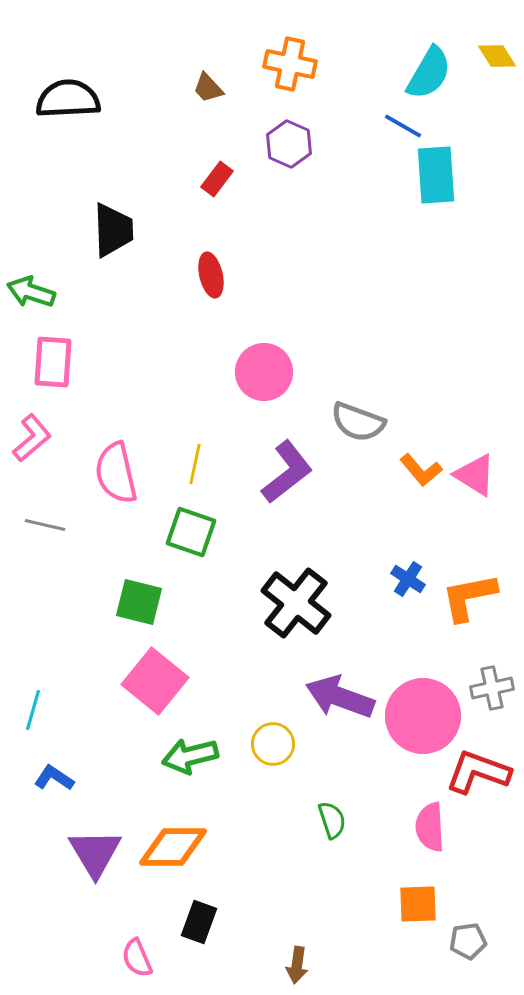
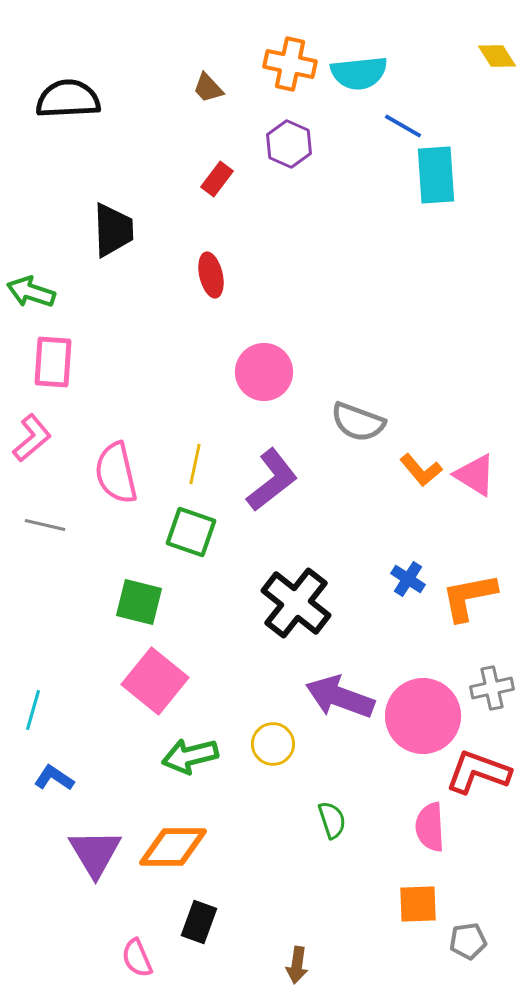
cyan semicircle at (429, 73): moved 70 px left; rotated 54 degrees clockwise
purple L-shape at (287, 472): moved 15 px left, 8 px down
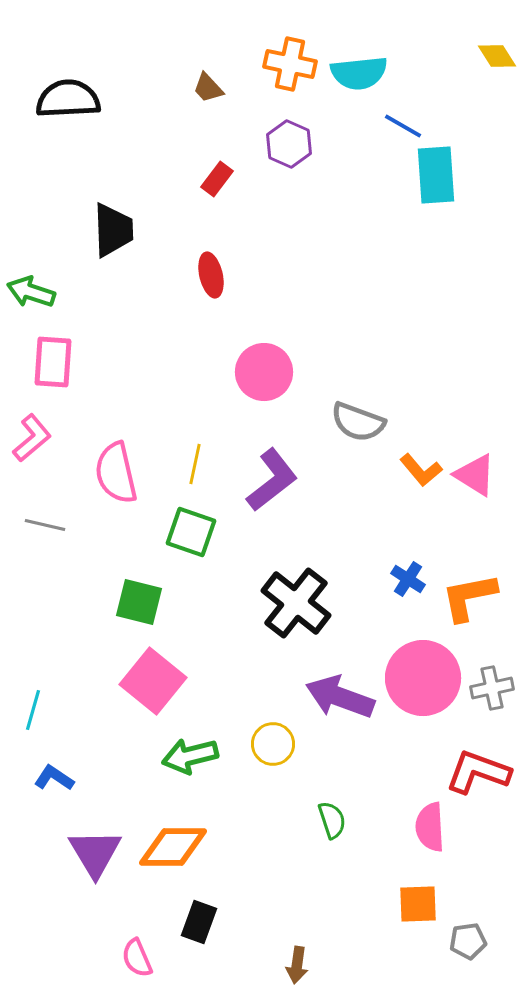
pink square at (155, 681): moved 2 px left
pink circle at (423, 716): moved 38 px up
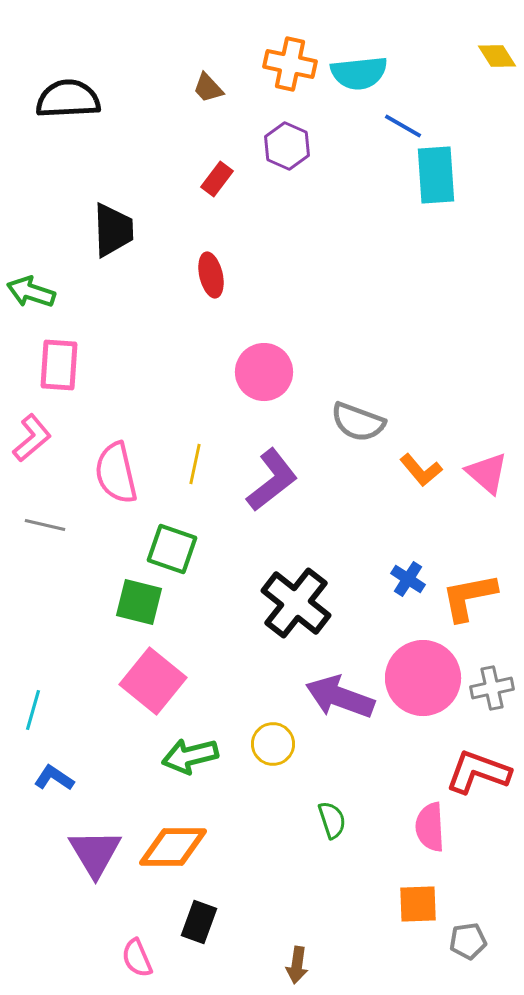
purple hexagon at (289, 144): moved 2 px left, 2 px down
pink rectangle at (53, 362): moved 6 px right, 3 px down
pink triangle at (475, 475): moved 12 px right, 2 px up; rotated 9 degrees clockwise
green square at (191, 532): moved 19 px left, 17 px down
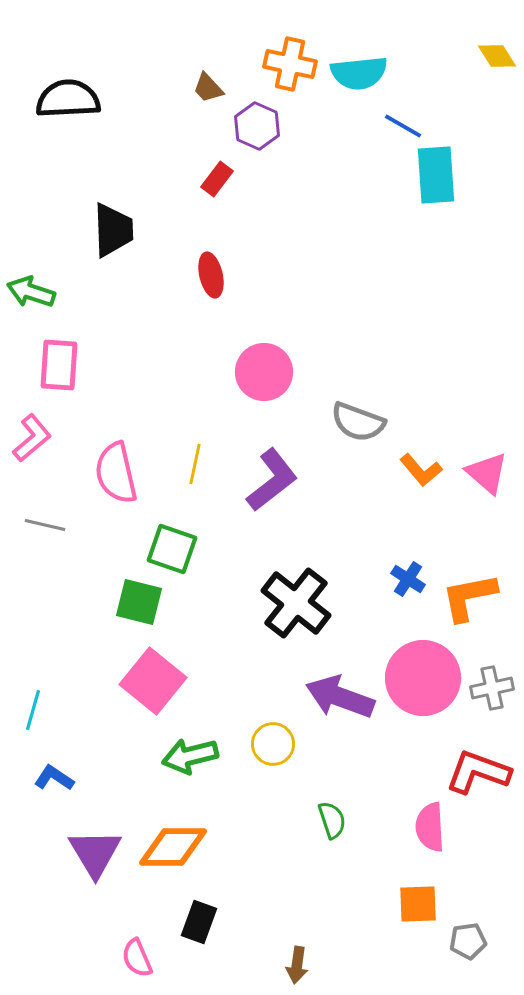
purple hexagon at (287, 146): moved 30 px left, 20 px up
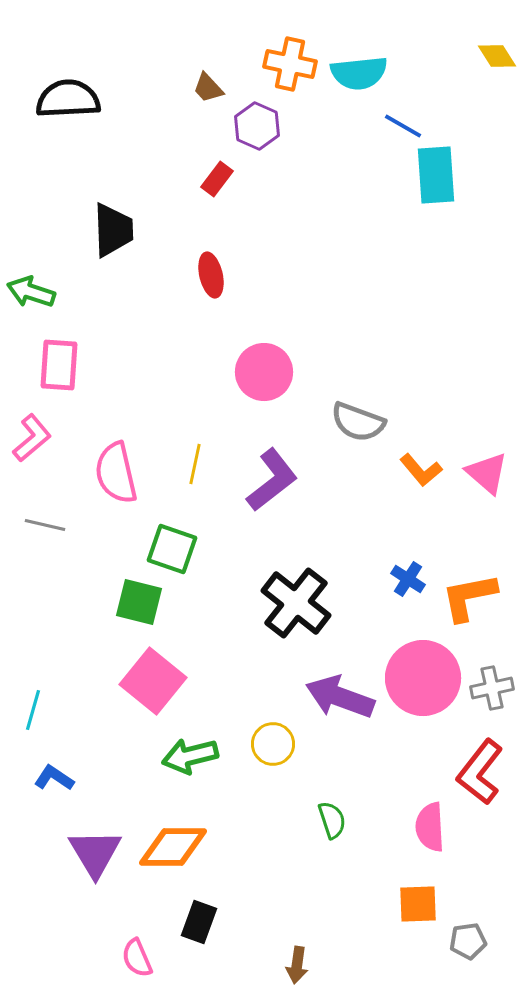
red L-shape at (478, 772): moved 2 px right; rotated 72 degrees counterclockwise
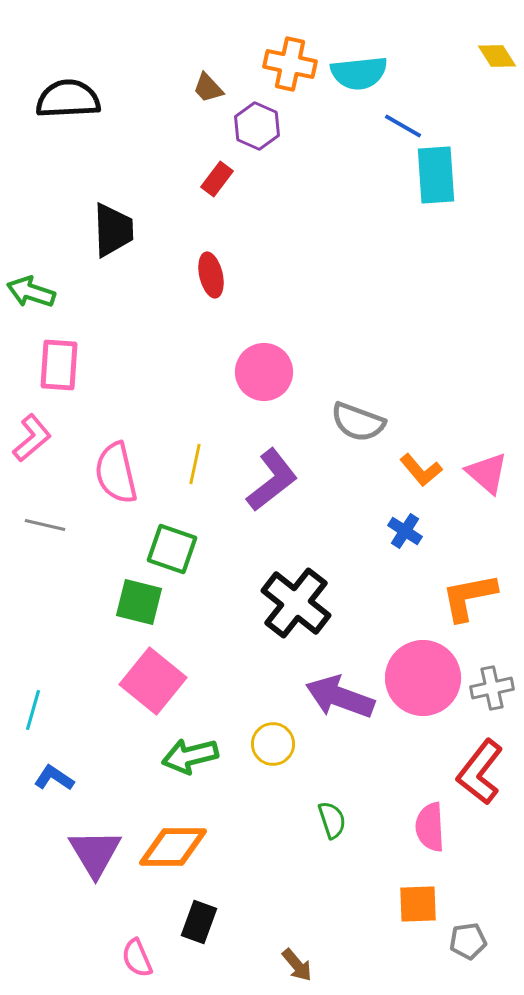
blue cross at (408, 579): moved 3 px left, 48 px up
brown arrow at (297, 965): rotated 48 degrees counterclockwise
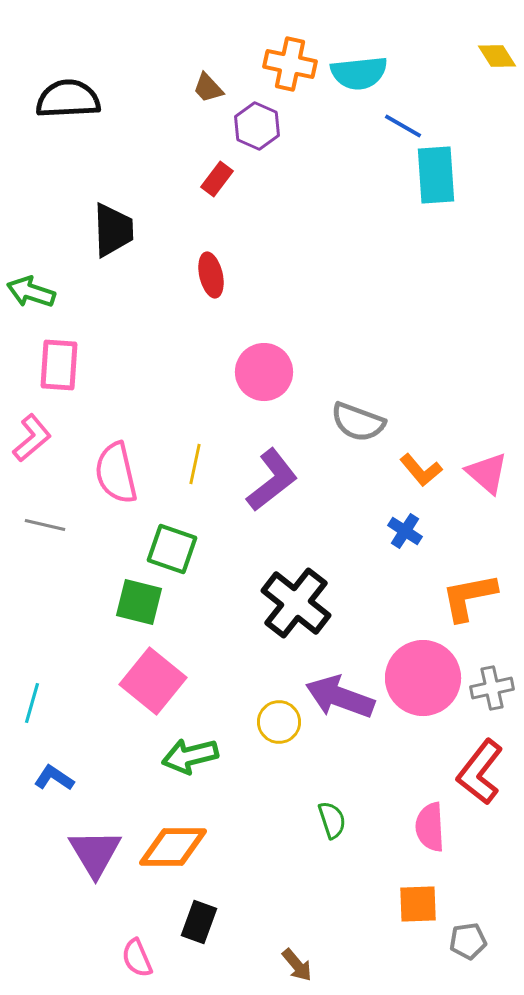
cyan line at (33, 710): moved 1 px left, 7 px up
yellow circle at (273, 744): moved 6 px right, 22 px up
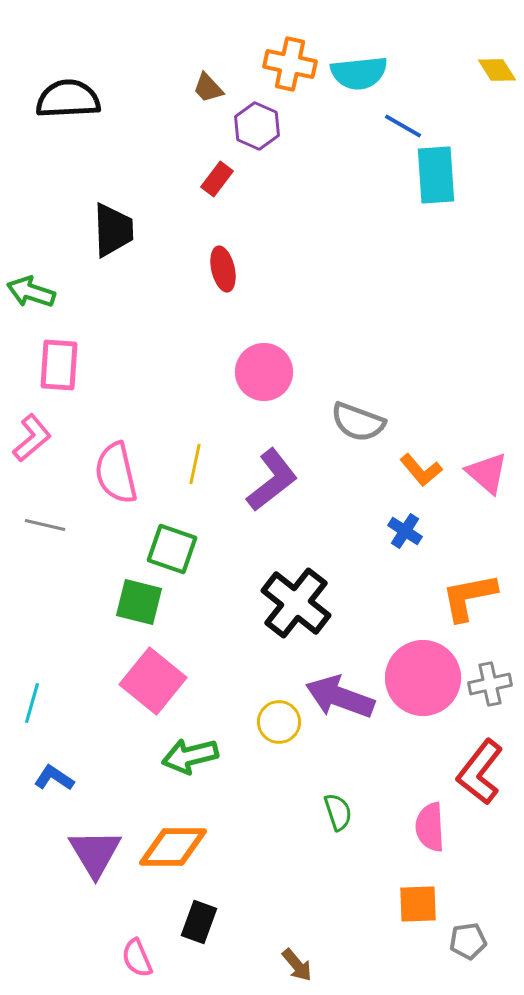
yellow diamond at (497, 56): moved 14 px down
red ellipse at (211, 275): moved 12 px right, 6 px up
gray cross at (492, 688): moved 2 px left, 4 px up
green semicircle at (332, 820): moved 6 px right, 8 px up
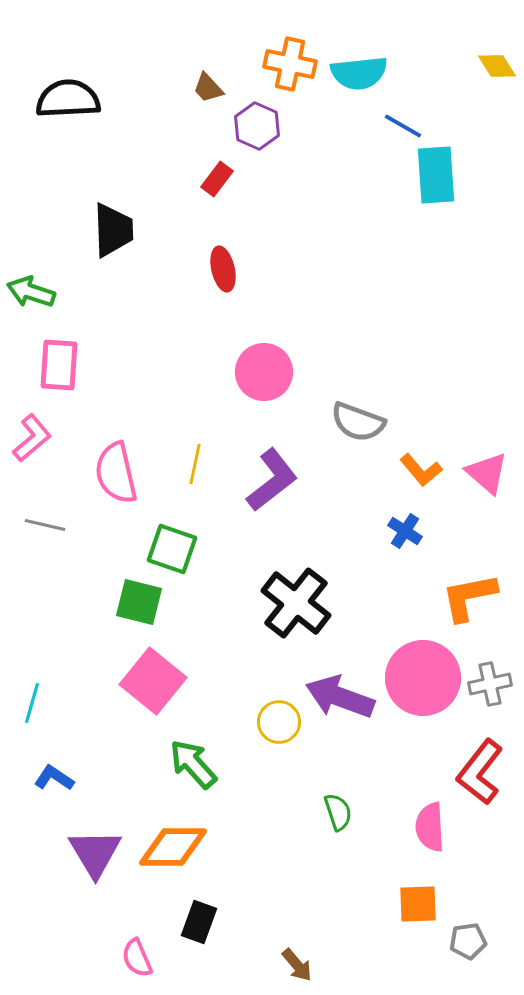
yellow diamond at (497, 70): moved 4 px up
green arrow at (190, 756): moved 3 px right, 8 px down; rotated 62 degrees clockwise
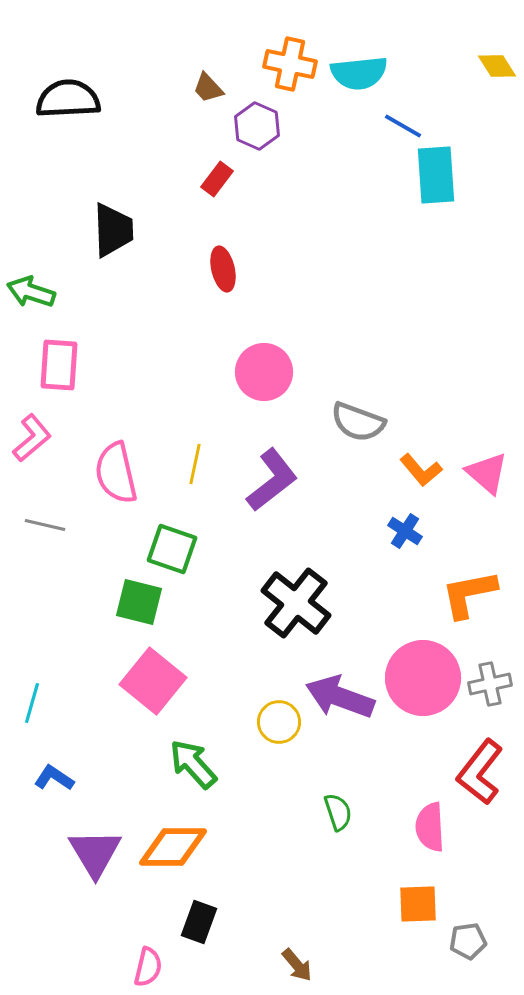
orange L-shape at (469, 597): moved 3 px up
pink semicircle at (137, 958): moved 11 px right, 9 px down; rotated 144 degrees counterclockwise
